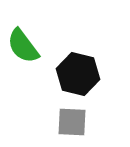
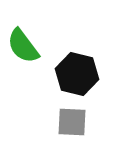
black hexagon: moved 1 px left
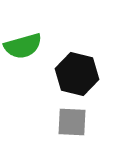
green semicircle: rotated 69 degrees counterclockwise
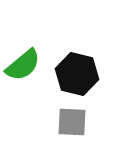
green semicircle: moved 19 px down; rotated 24 degrees counterclockwise
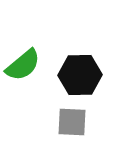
black hexagon: moved 3 px right, 1 px down; rotated 15 degrees counterclockwise
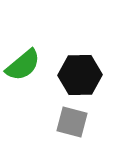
gray square: rotated 12 degrees clockwise
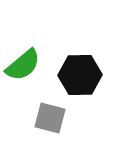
gray square: moved 22 px left, 4 px up
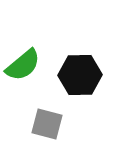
gray square: moved 3 px left, 6 px down
